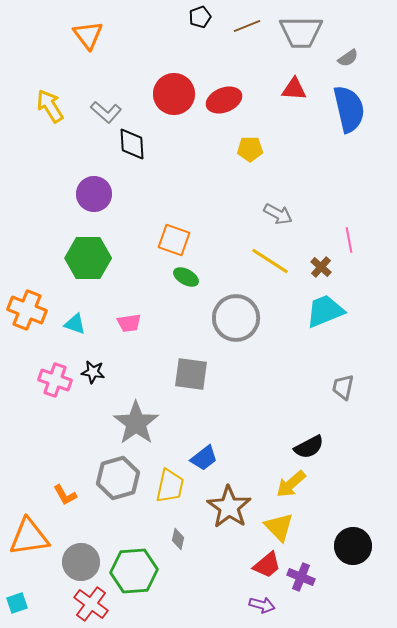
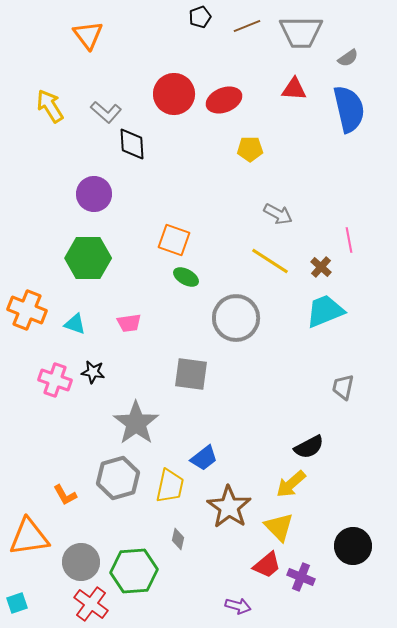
purple arrow at (262, 605): moved 24 px left, 1 px down
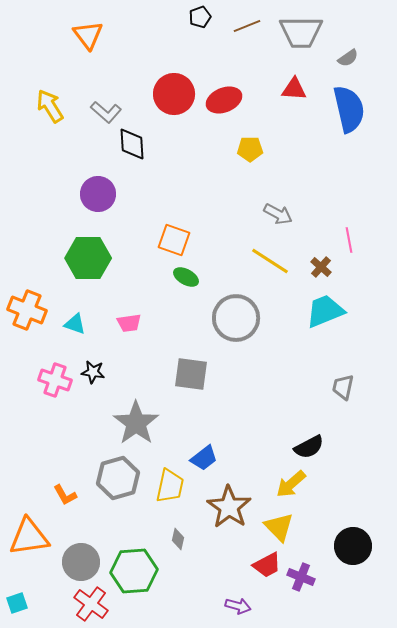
purple circle at (94, 194): moved 4 px right
red trapezoid at (267, 565): rotated 12 degrees clockwise
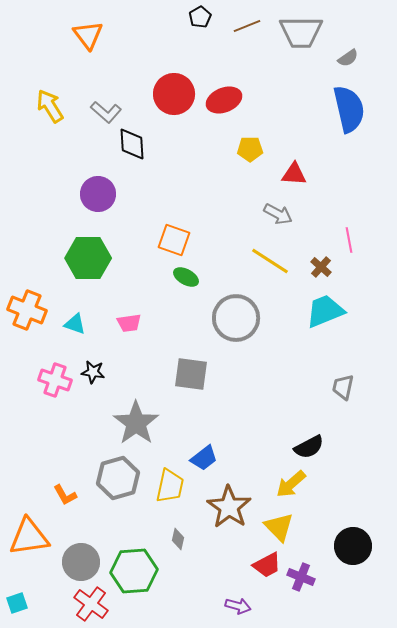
black pentagon at (200, 17): rotated 10 degrees counterclockwise
red triangle at (294, 89): moved 85 px down
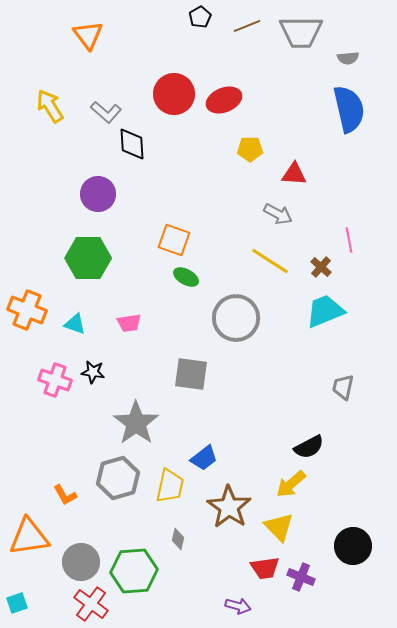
gray semicircle at (348, 58): rotated 30 degrees clockwise
red trapezoid at (267, 565): moved 2 px left, 3 px down; rotated 20 degrees clockwise
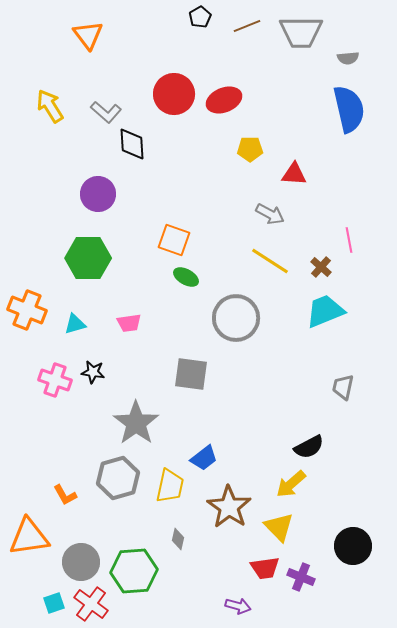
gray arrow at (278, 214): moved 8 px left
cyan triangle at (75, 324): rotated 35 degrees counterclockwise
cyan square at (17, 603): moved 37 px right
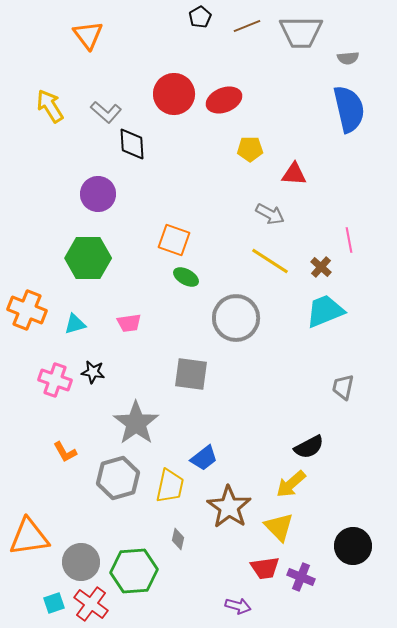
orange L-shape at (65, 495): moved 43 px up
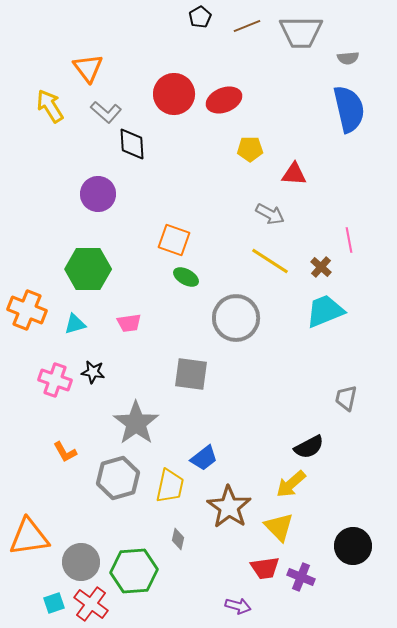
orange triangle at (88, 35): moved 33 px down
green hexagon at (88, 258): moved 11 px down
gray trapezoid at (343, 387): moved 3 px right, 11 px down
